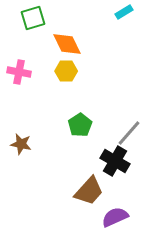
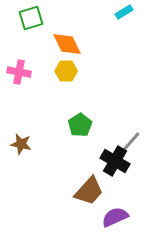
green square: moved 2 px left
gray line: moved 11 px down
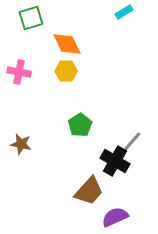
gray line: moved 1 px right
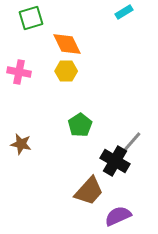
purple semicircle: moved 3 px right, 1 px up
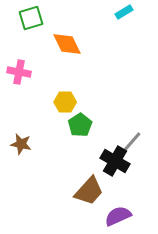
yellow hexagon: moved 1 px left, 31 px down
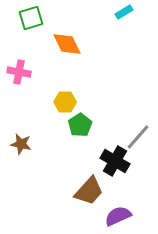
gray line: moved 8 px right, 7 px up
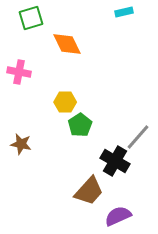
cyan rectangle: rotated 18 degrees clockwise
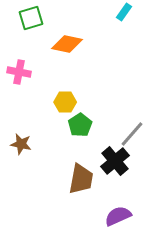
cyan rectangle: rotated 42 degrees counterclockwise
orange diamond: rotated 52 degrees counterclockwise
gray line: moved 6 px left, 3 px up
black cross: rotated 20 degrees clockwise
brown trapezoid: moved 8 px left, 12 px up; rotated 32 degrees counterclockwise
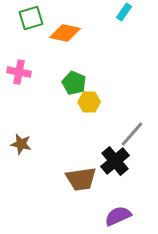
orange diamond: moved 2 px left, 11 px up
yellow hexagon: moved 24 px right
green pentagon: moved 6 px left, 42 px up; rotated 15 degrees counterclockwise
brown trapezoid: rotated 72 degrees clockwise
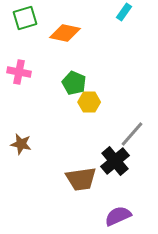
green square: moved 6 px left
